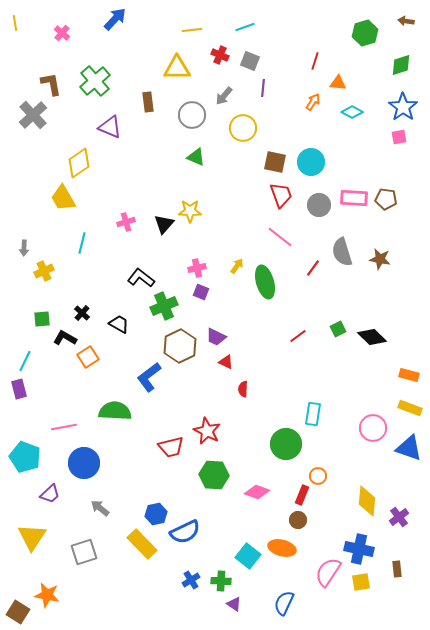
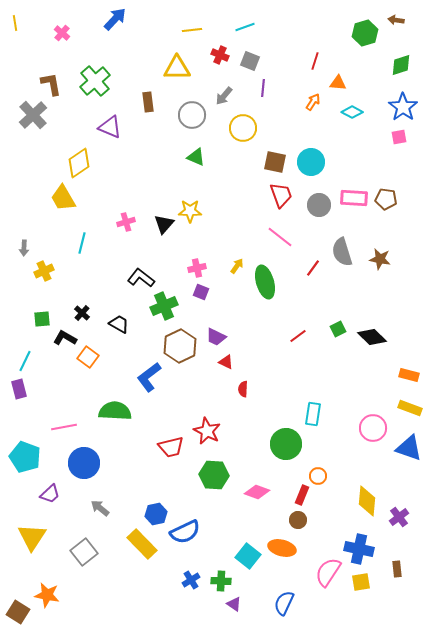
brown arrow at (406, 21): moved 10 px left, 1 px up
orange square at (88, 357): rotated 20 degrees counterclockwise
gray square at (84, 552): rotated 20 degrees counterclockwise
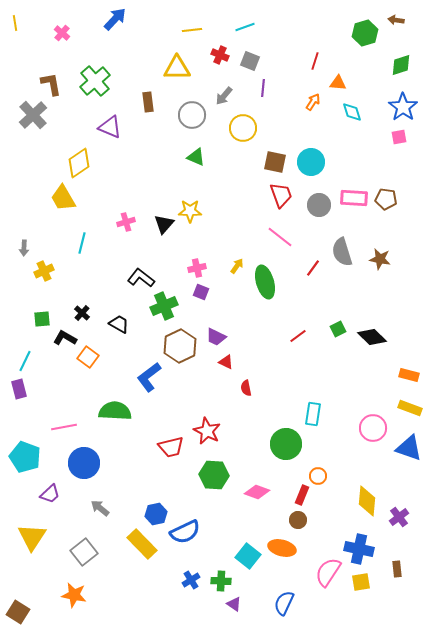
cyan diamond at (352, 112): rotated 45 degrees clockwise
red semicircle at (243, 389): moved 3 px right, 1 px up; rotated 14 degrees counterclockwise
orange star at (47, 595): moved 27 px right
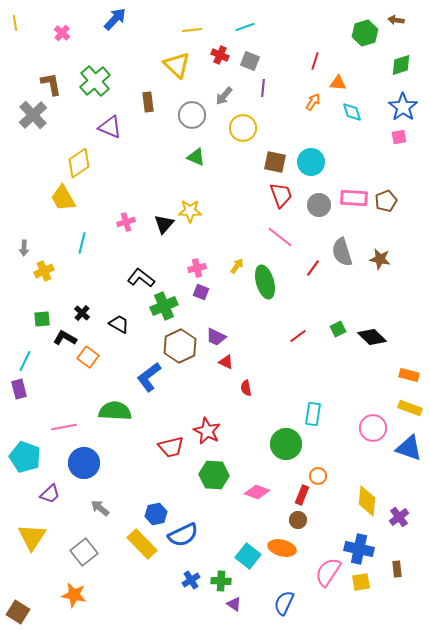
yellow triangle at (177, 68): moved 3 px up; rotated 44 degrees clockwise
brown pentagon at (386, 199): moved 2 px down; rotated 30 degrees counterclockwise
blue semicircle at (185, 532): moved 2 px left, 3 px down
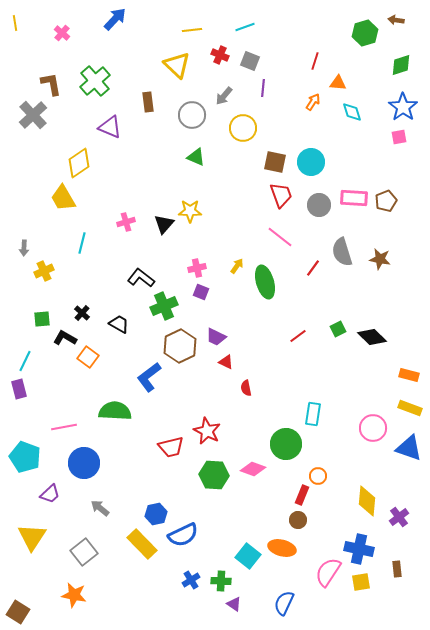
pink diamond at (257, 492): moved 4 px left, 23 px up
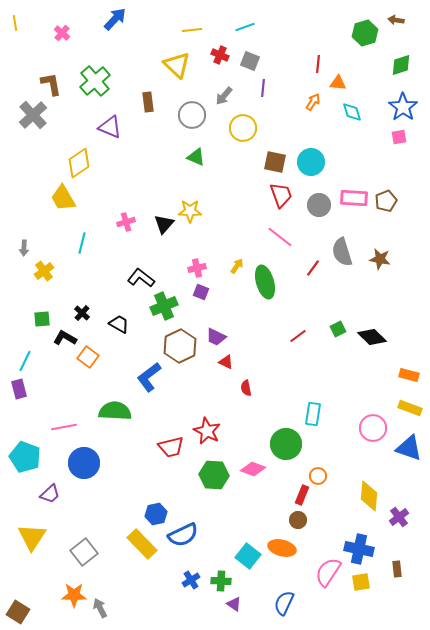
red line at (315, 61): moved 3 px right, 3 px down; rotated 12 degrees counterclockwise
yellow cross at (44, 271): rotated 12 degrees counterclockwise
yellow diamond at (367, 501): moved 2 px right, 5 px up
gray arrow at (100, 508): moved 100 px down; rotated 24 degrees clockwise
orange star at (74, 595): rotated 10 degrees counterclockwise
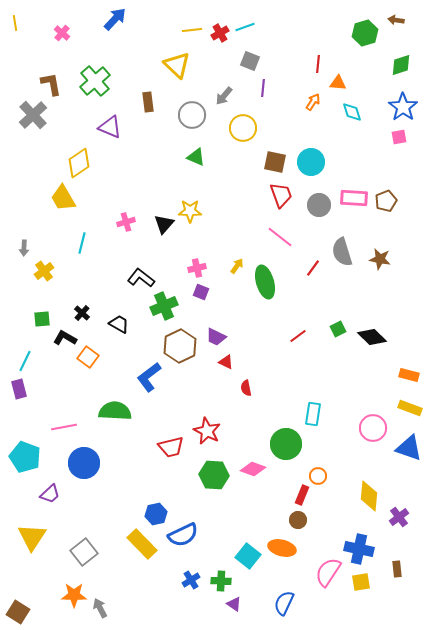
red cross at (220, 55): moved 22 px up; rotated 36 degrees clockwise
